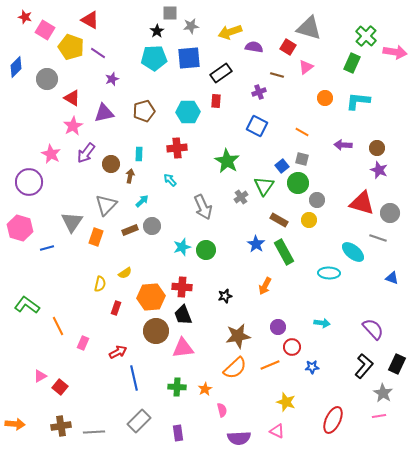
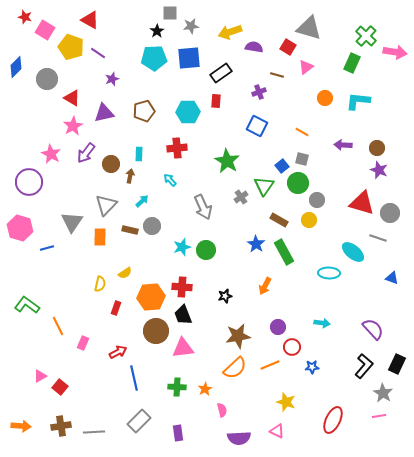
brown rectangle at (130, 230): rotated 35 degrees clockwise
orange rectangle at (96, 237): moved 4 px right; rotated 18 degrees counterclockwise
orange arrow at (15, 424): moved 6 px right, 2 px down
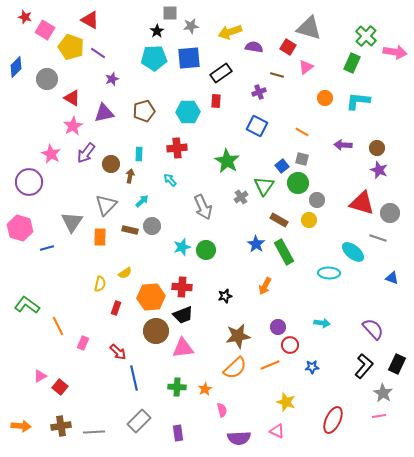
black trapezoid at (183, 315): rotated 90 degrees counterclockwise
red circle at (292, 347): moved 2 px left, 2 px up
red arrow at (118, 352): rotated 72 degrees clockwise
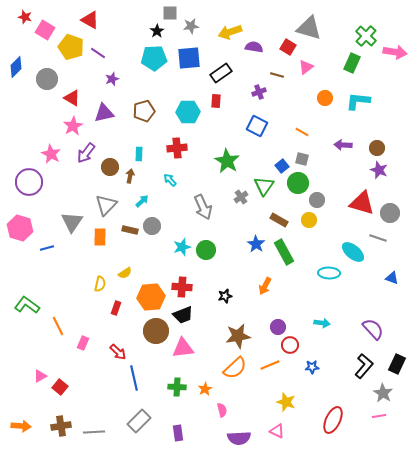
brown circle at (111, 164): moved 1 px left, 3 px down
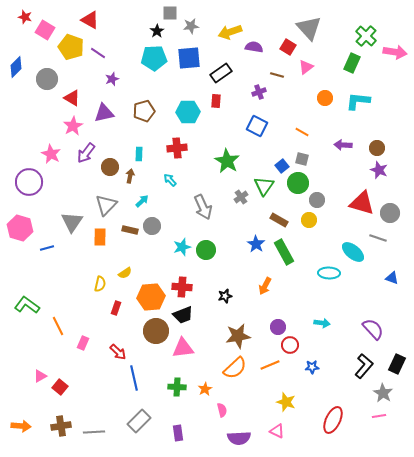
gray triangle at (309, 28): rotated 32 degrees clockwise
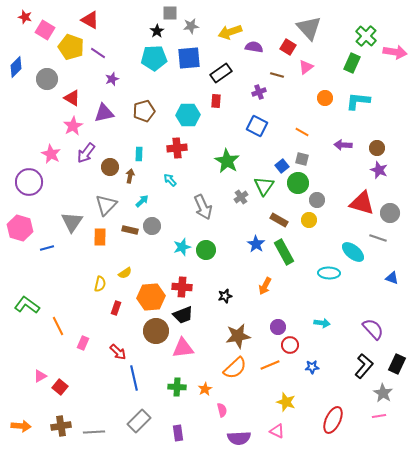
cyan hexagon at (188, 112): moved 3 px down
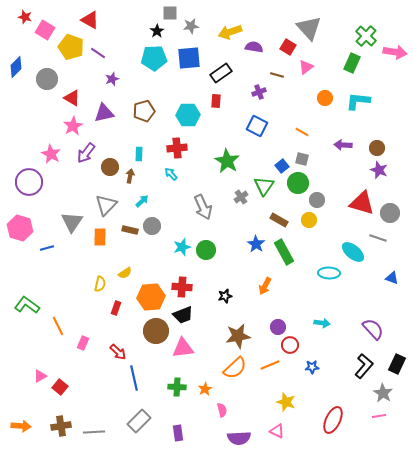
cyan arrow at (170, 180): moved 1 px right, 6 px up
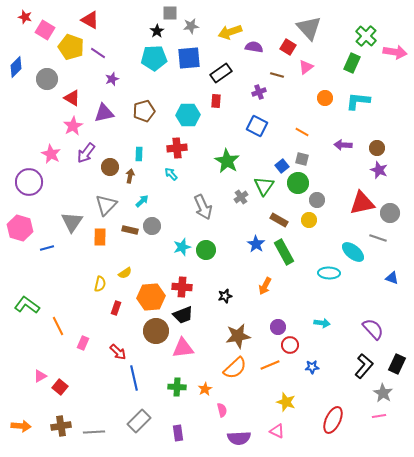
red triangle at (362, 203): rotated 28 degrees counterclockwise
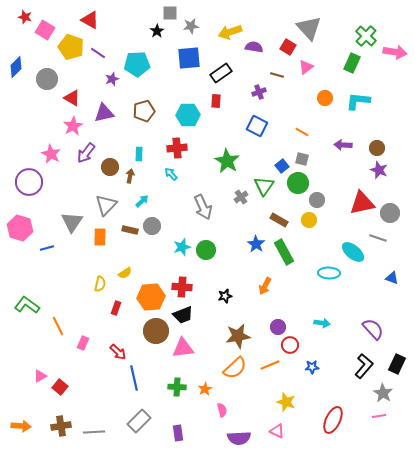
cyan pentagon at (154, 58): moved 17 px left, 6 px down
